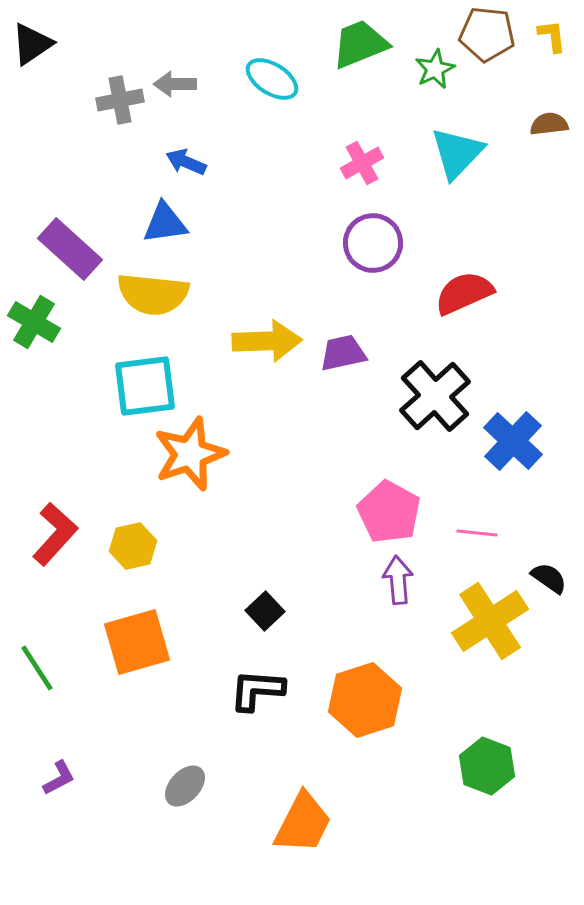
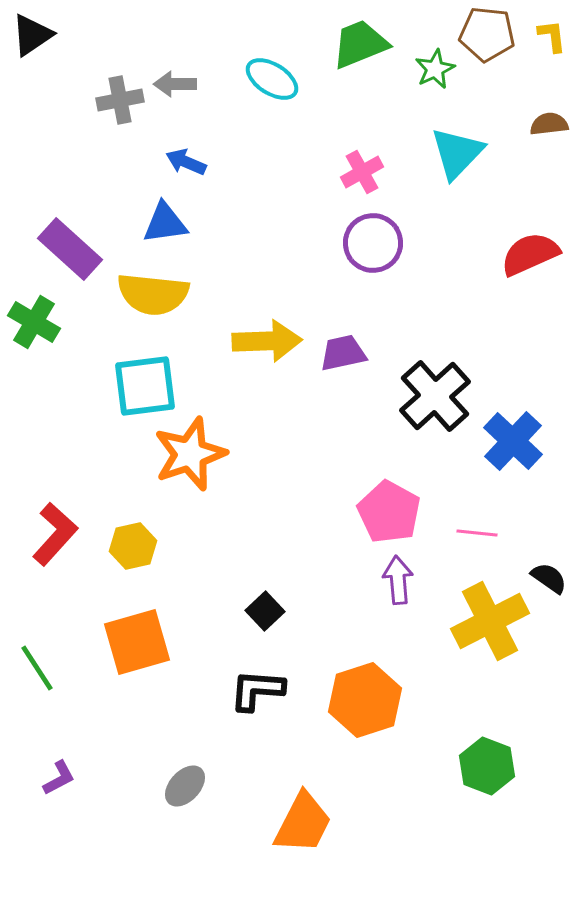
black triangle: moved 9 px up
pink cross: moved 9 px down
red semicircle: moved 66 px right, 39 px up
yellow cross: rotated 6 degrees clockwise
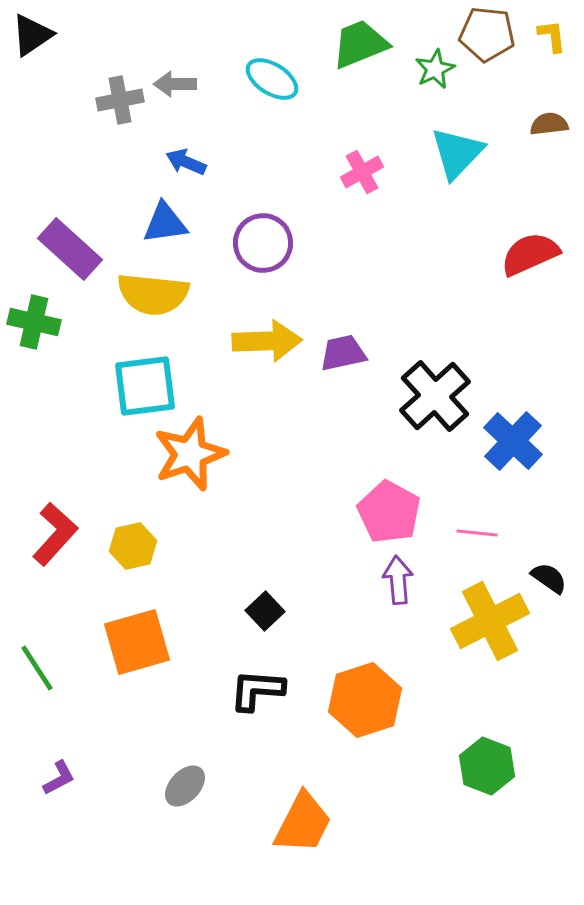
purple circle: moved 110 px left
green cross: rotated 18 degrees counterclockwise
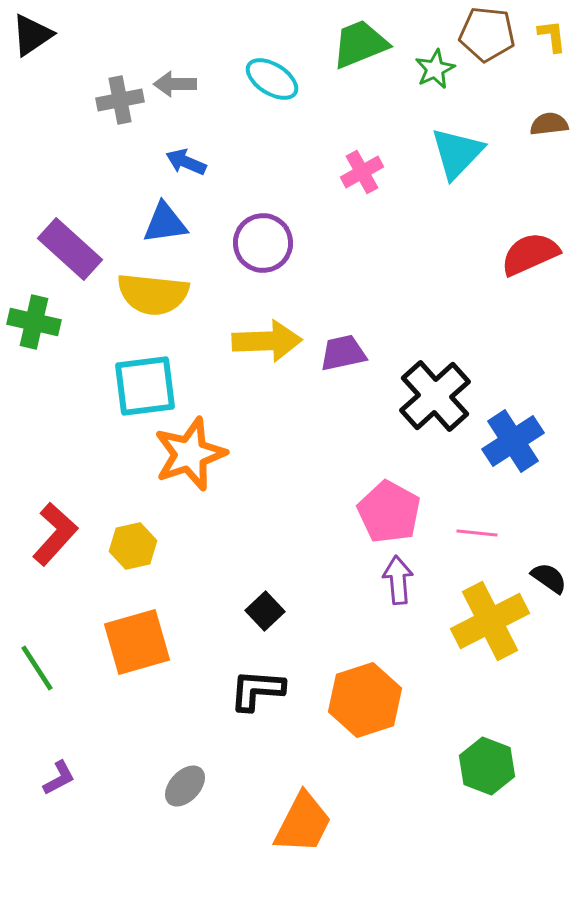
blue cross: rotated 14 degrees clockwise
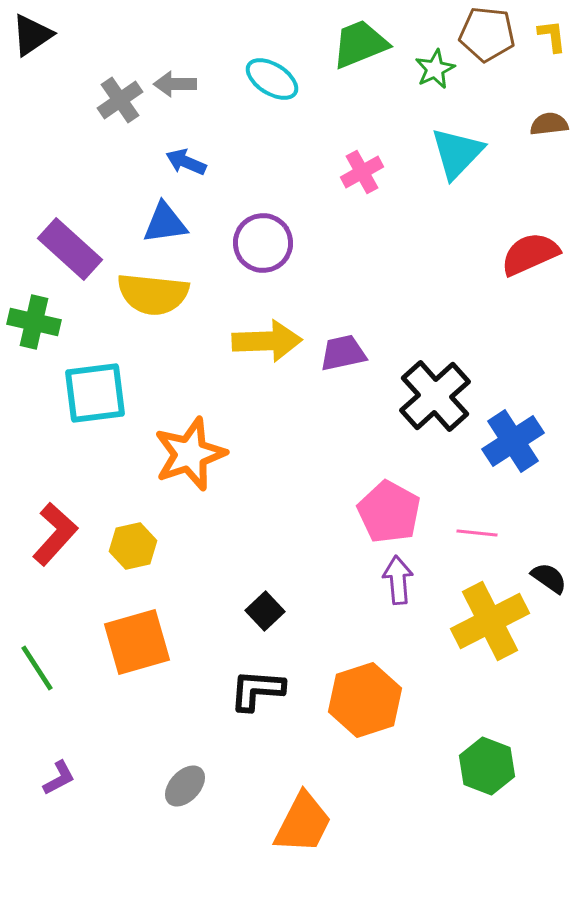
gray cross: rotated 24 degrees counterclockwise
cyan square: moved 50 px left, 7 px down
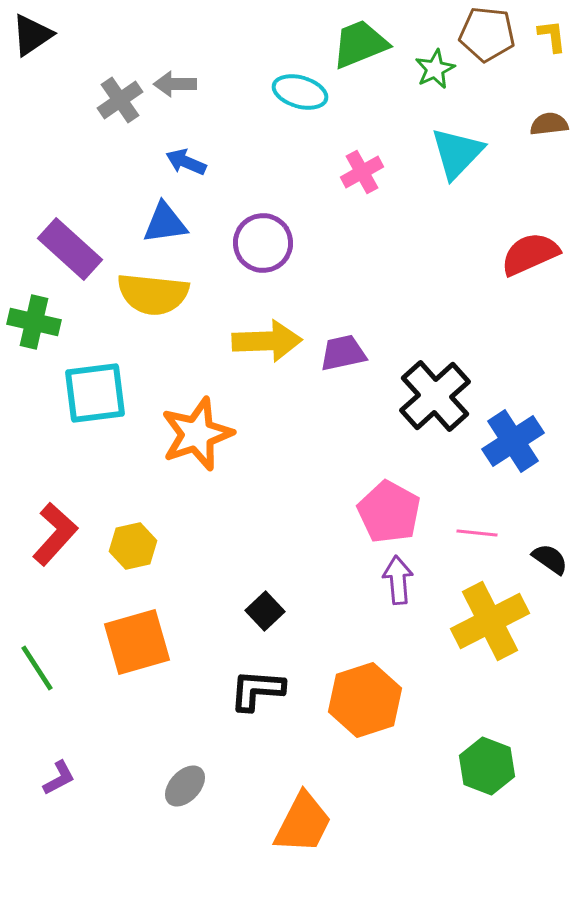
cyan ellipse: moved 28 px right, 13 px down; rotated 16 degrees counterclockwise
orange star: moved 7 px right, 20 px up
black semicircle: moved 1 px right, 19 px up
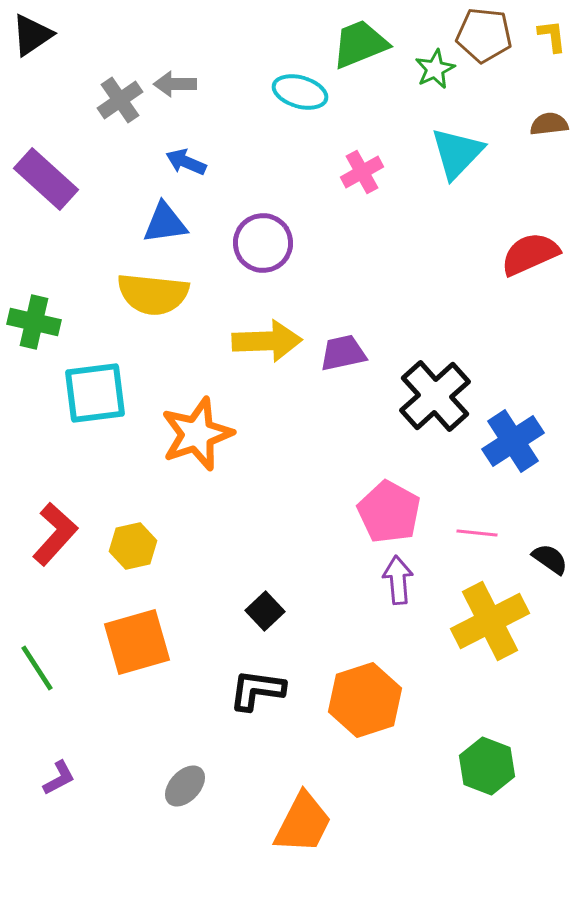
brown pentagon: moved 3 px left, 1 px down
purple rectangle: moved 24 px left, 70 px up
black L-shape: rotated 4 degrees clockwise
